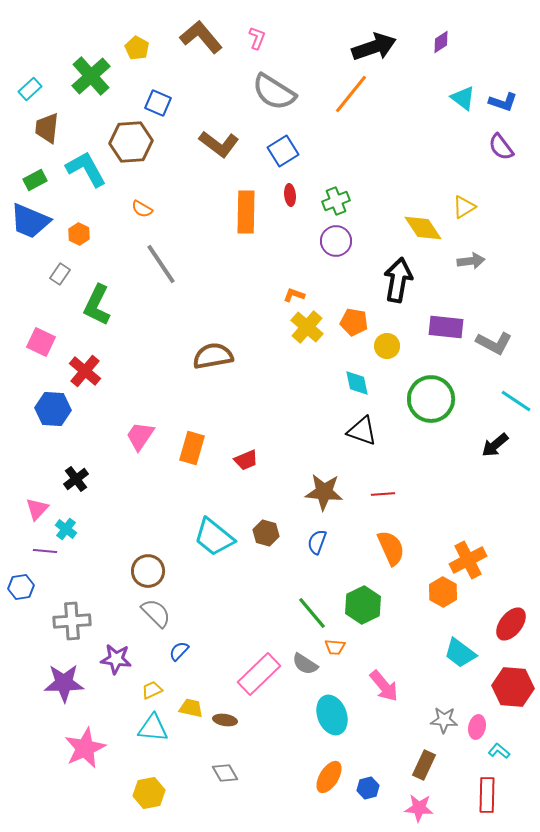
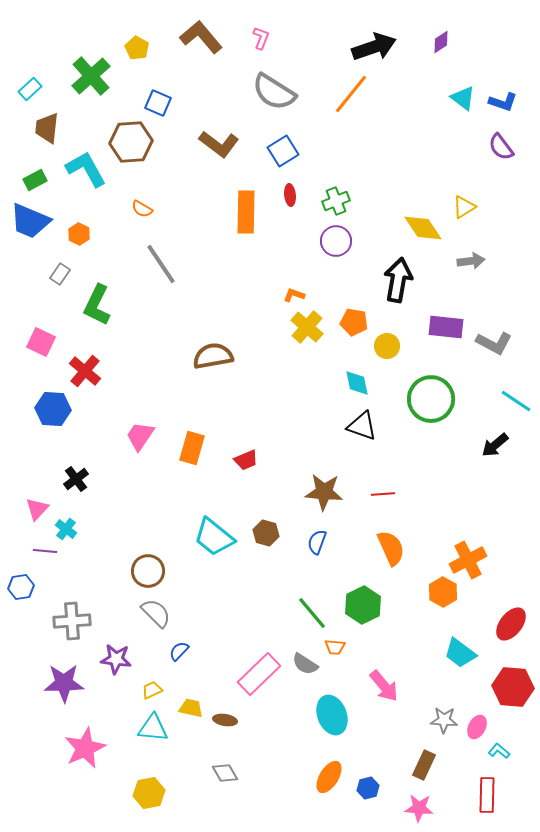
pink L-shape at (257, 38): moved 4 px right
black triangle at (362, 431): moved 5 px up
pink ellipse at (477, 727): rotated 15 degrees clockwise
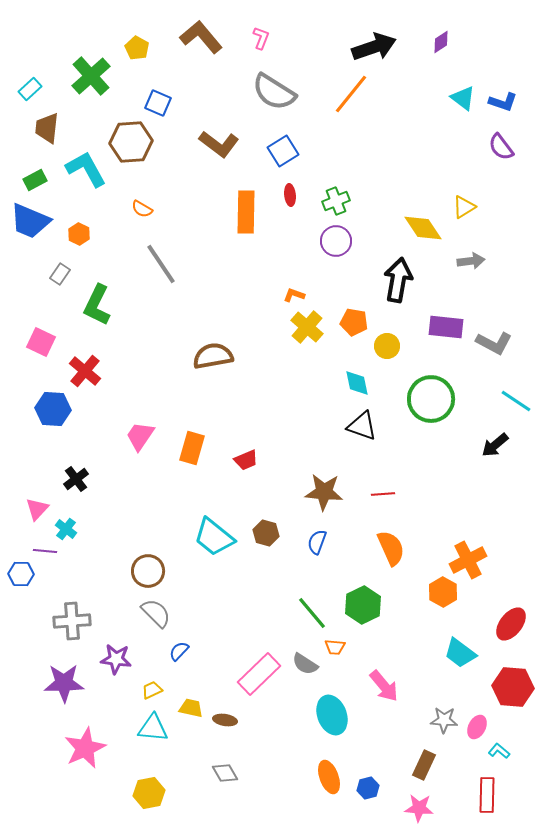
blue hexagon at (21, 587): moved 13 px up; rotated 10 degrees clockwise
orange ellipse at (329, 777): rotated 52 degrees counterclockwise
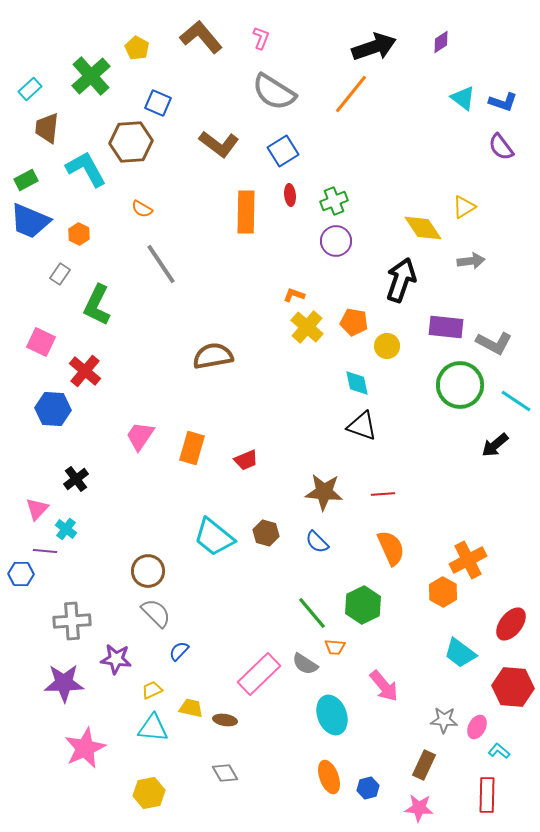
green rectangle at (35, 180): moved 9 px left
green cross at (336, 201): moved 2 px left
black arrow at (398, 280): moved 3 px right; rotated 9 degrees clockwise
green circle at (431, 399): moved 29 px right, 14 px up
blue semicircle at (317, 542): rotated 65 degrees counterclockwise
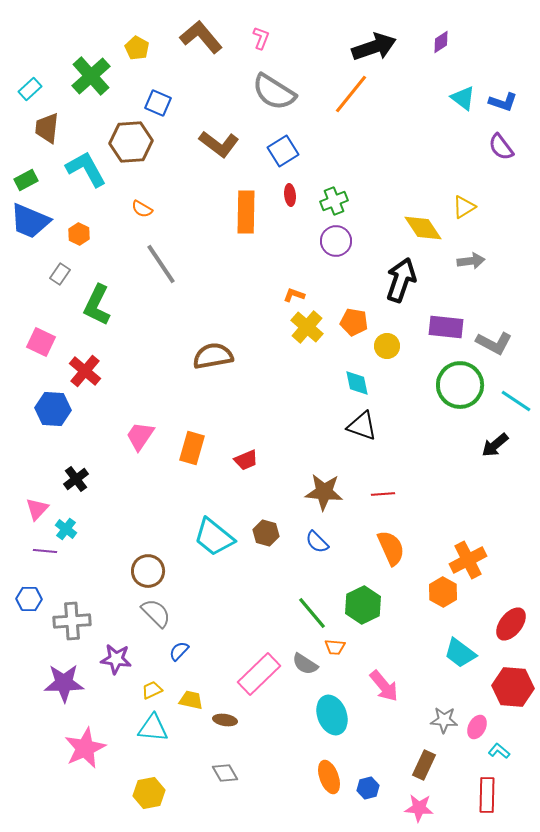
blue hexagon at (21, 574): moved 8 px right, 25 px down
yellow trapezoid at (191, 708): moved 8 px up
